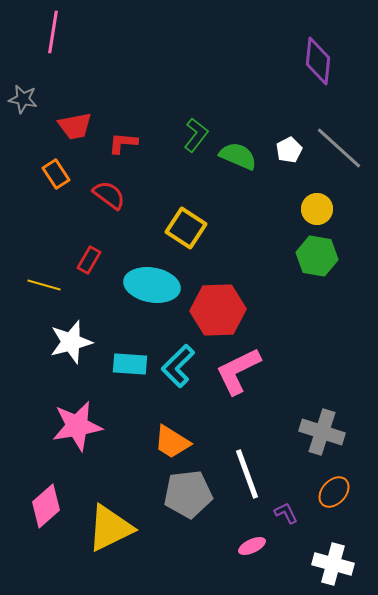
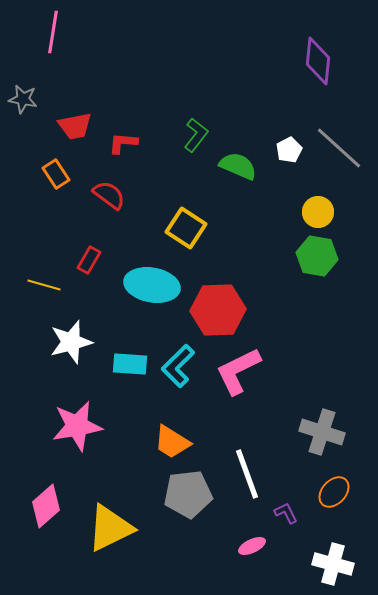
green semicircle: moved 10 px down
yellow circle: moved 1 px right, 3 px down
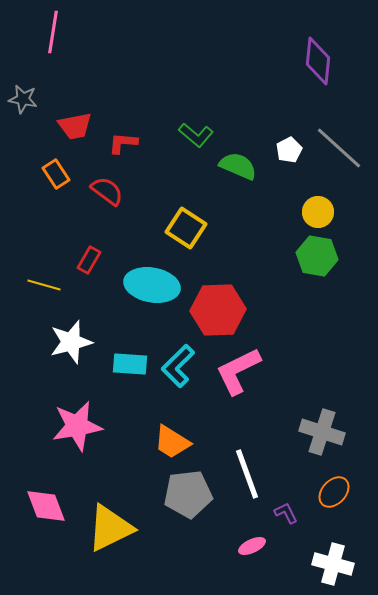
green L-shape: rotated 92 degrees clockwise
red semicircle: moved 2 px left, 4 px up
pink diamond: rotated 69 degrees counterclockwise
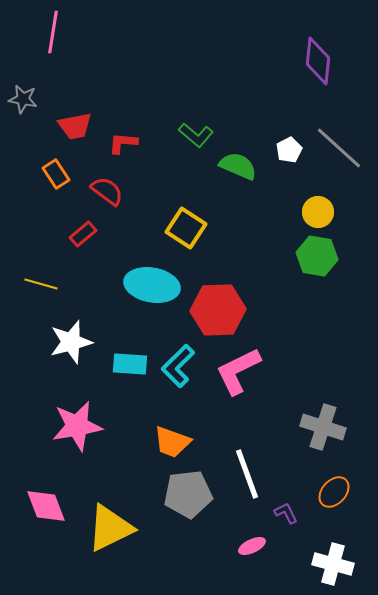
red rectangle: moved 6 px left, 26 px up; rotated 20 degrees clockwise
yellow line: moved 3 px left, 1 px up
gray cross: moved 1 px right, 5 px up
orange trapezoid: rotated 12 degrees counterclockwise
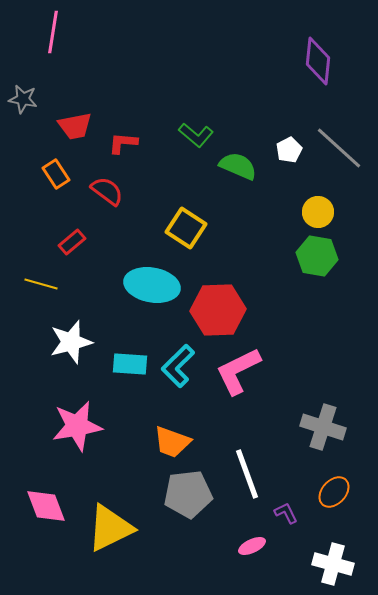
red rectangle: moved 11 px left, 8 px down
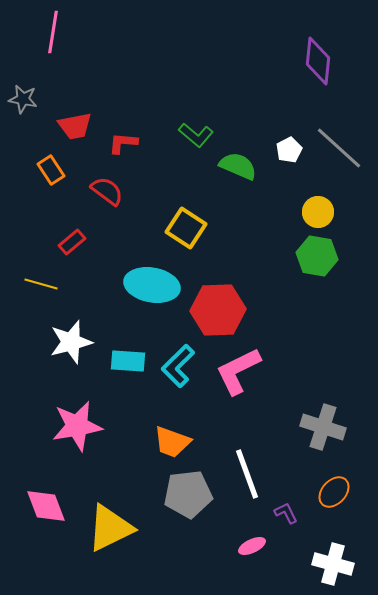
orange rectangle: moved 5 px left, 4 px up
cyan rectangle: moved 2 px left, 3 px up
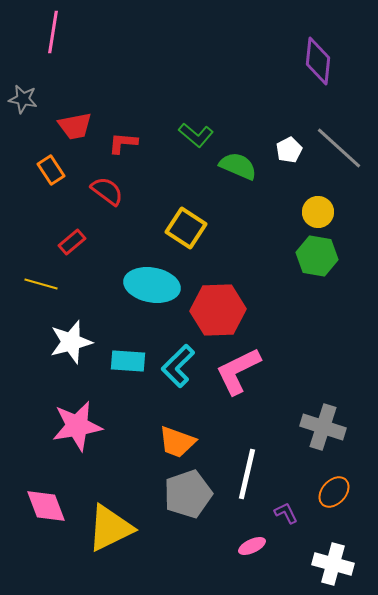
orange trapezoid: moved 5 px right
white line: rotated 33 degrees clockwise
gray pentagon: rotated 12 degrees counterclockwise
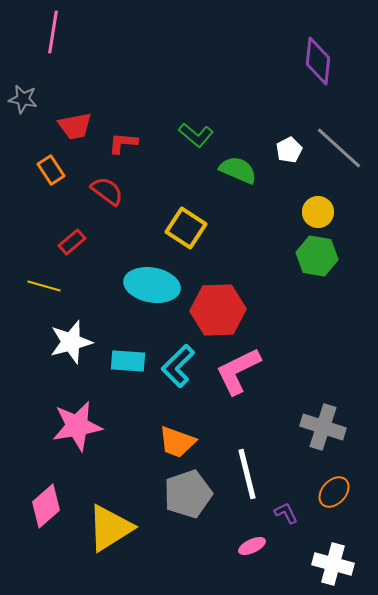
green semicircle: moved 4 px down
yellow line: moved 3 px right, 2 px down
white line: rotated 27 degrees counterclockwise
pink diamond: rotated 69 degrees clockwise
yellow triangle: rotated 6 degrees counterclockwise
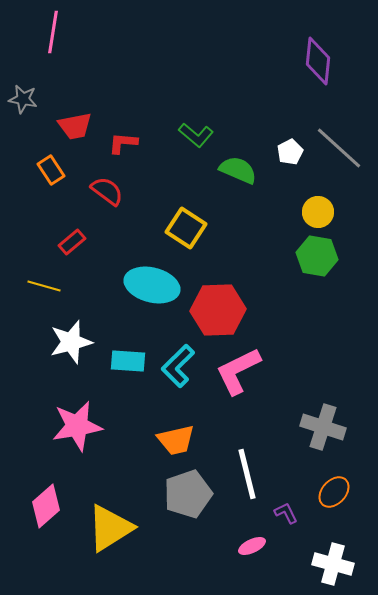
white pentagon: moved 1 px right, 2 px down
cyan ellipse: rotated 4 degrees clockwise
orange trapezoid: moved 1 px left, 2 px up; rotated 33 degrees counterclockwise
